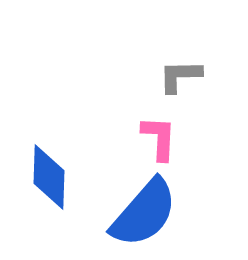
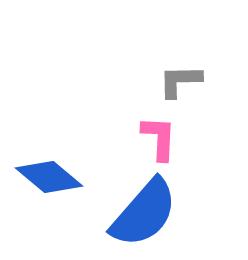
gray L-shape: moved 5 px down
blue diamond: rotated 52 degrees counterclockwise
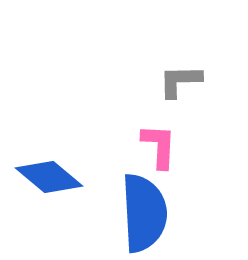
pink L-shape: moved 8 px down
blue semicircle: rotated 44 degrees counterclockwise
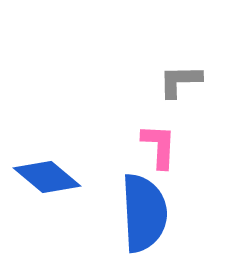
blue diamond: moved 2 px left
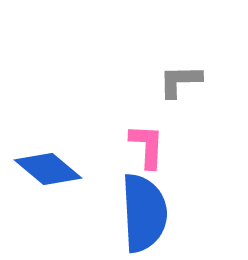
pink L-shape: moved 12 px left
blue diamond: moved 1 px right, 8 px up
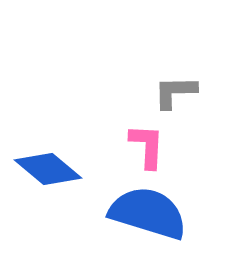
gray L-shape: moved 5 px left, 11 px down
blue semicircle: moved 4 px right; rotated 70 degrees counterclockwise
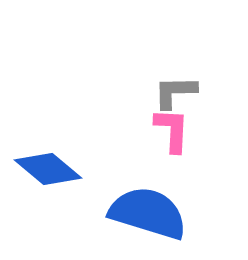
pink L-shape: moved 25 px right, 16 px up
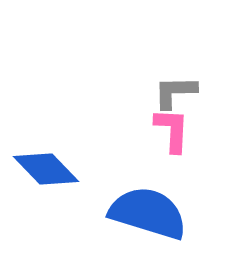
blue diamond: moved 2 px left; rotated 6 degrees clockwise
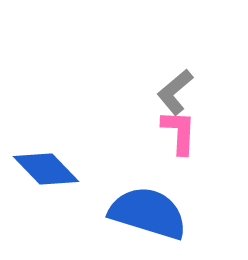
gray L-shape: rotated 39 degrees counterclockwise
pink L-shape: moved 7 px right, 2 px down
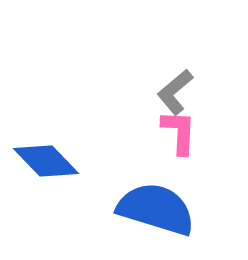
blue diamond: moved 8 px up
blue semicircle: moved 8 px right, 4 px up
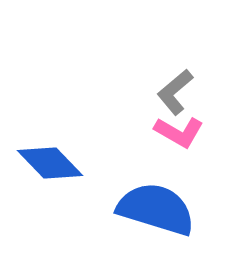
pink L-shape: rotated 117 degrees clockwise
blue diamond: moved 4 px right, 2 px down
